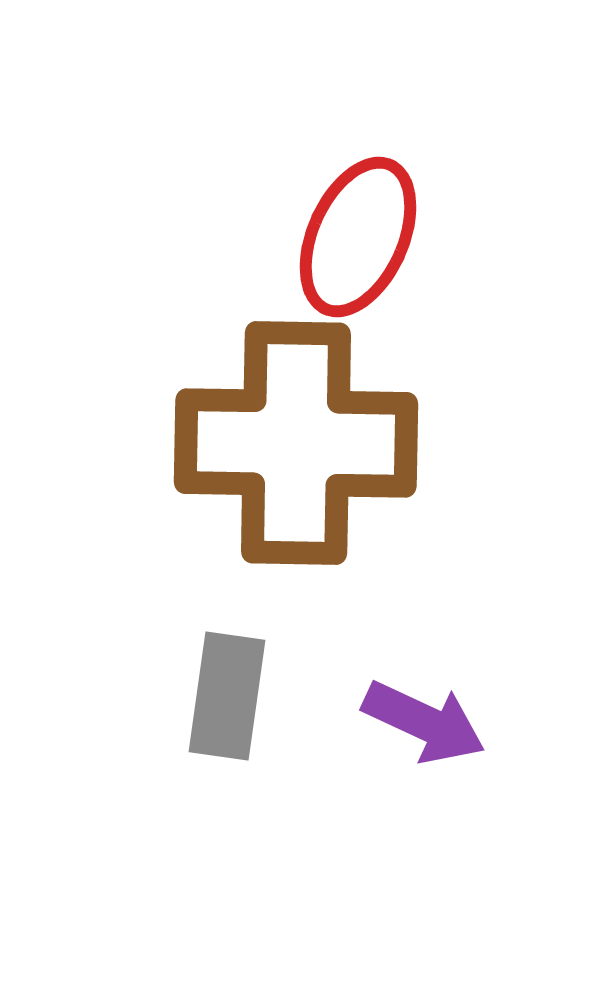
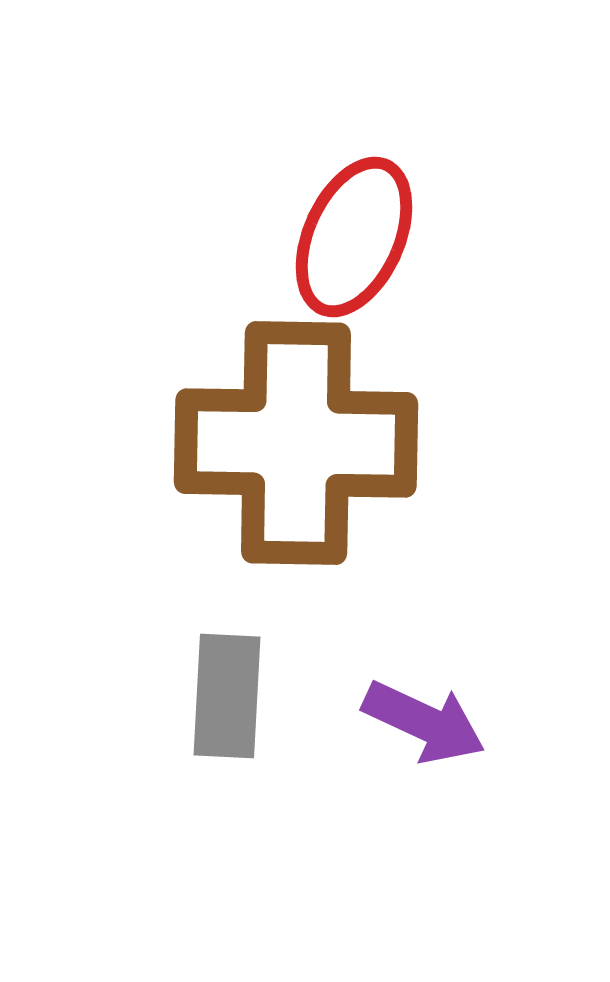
red ellipse: moved 4 px left
gray rectangle: rotated 5 degrees counterclockwise
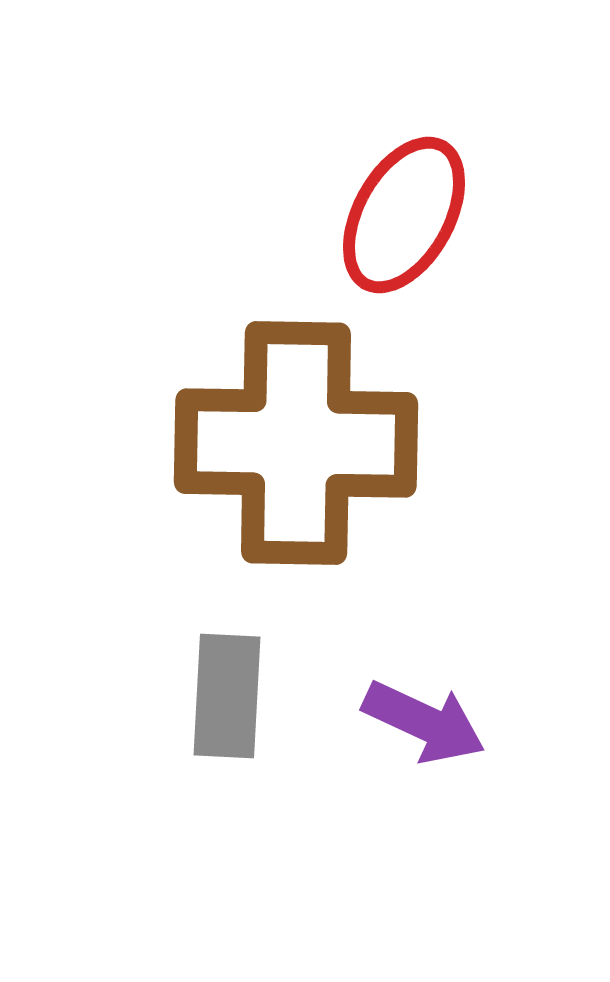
red ellipse: moved 50 px right, 22 px up; rotated 5 degrees clockwise
